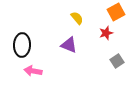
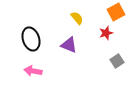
black ellipse: moved 9 px right, 6 px up; rotated 20 degrees counterclockwise
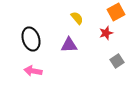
purple triangle: rotated 24 degrees counterclockwise
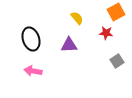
red star: rotated 24 degrees clockwise
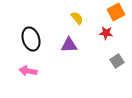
pink arrow: moved 5 px left
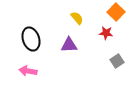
orange square: rotated 18 degrees counterclockwise
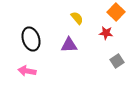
pink arrow: moved 1 px left
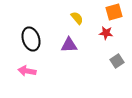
orange square: moved 2 px left; rotated 30 degrees clockwise
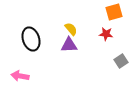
yellow semicircle: moved 6 px left, 11 px down
red star: moved 1 px down
gray square: moved 4 px right
pink arrow: moved 7 px left, 5 px down
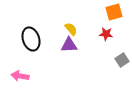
gray square: moved 1 px right, 1 px up
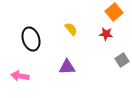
orange square: rotated 24 degrees counterclockwise
purple triangle: moved 2 px left, 22 px down
